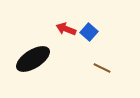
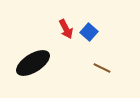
red arrow: rotated 138 degrees counterclockwise
black ellipse: moved 4 px down
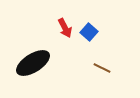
red arrow: moved 1 px left, 1 px up
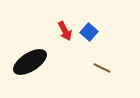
red arrow: moved 3 px down
black ellipse: moved 3 px left, 1 px up
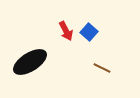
red arrow: moved 1 px right
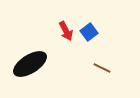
blue square: rotated 12 degrees clockwise
black ellipse: moved 2 px down
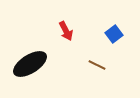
blue square: moved 25 px right, 2 px down
brown line: moved 5 px left, 3 px up
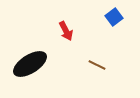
blue square: moved 17 px up
